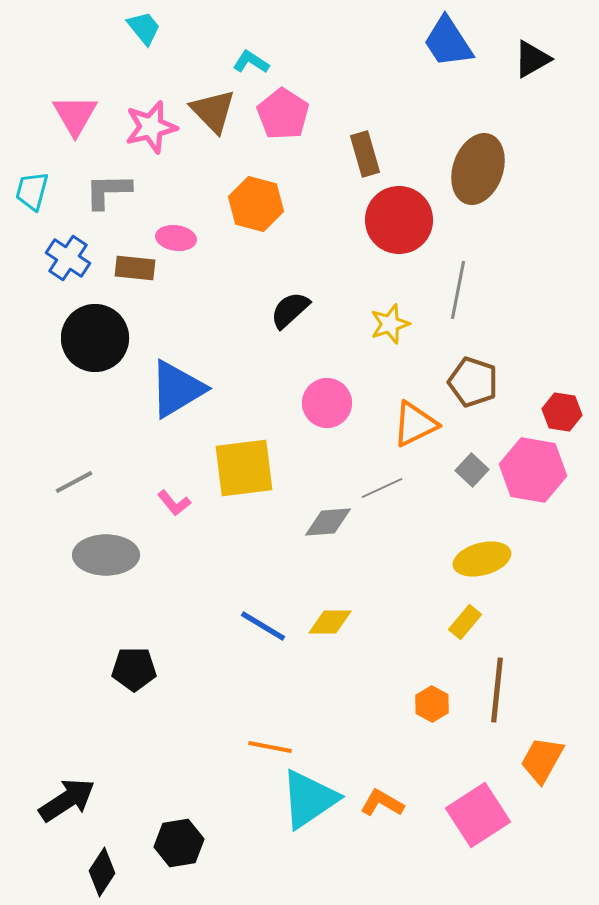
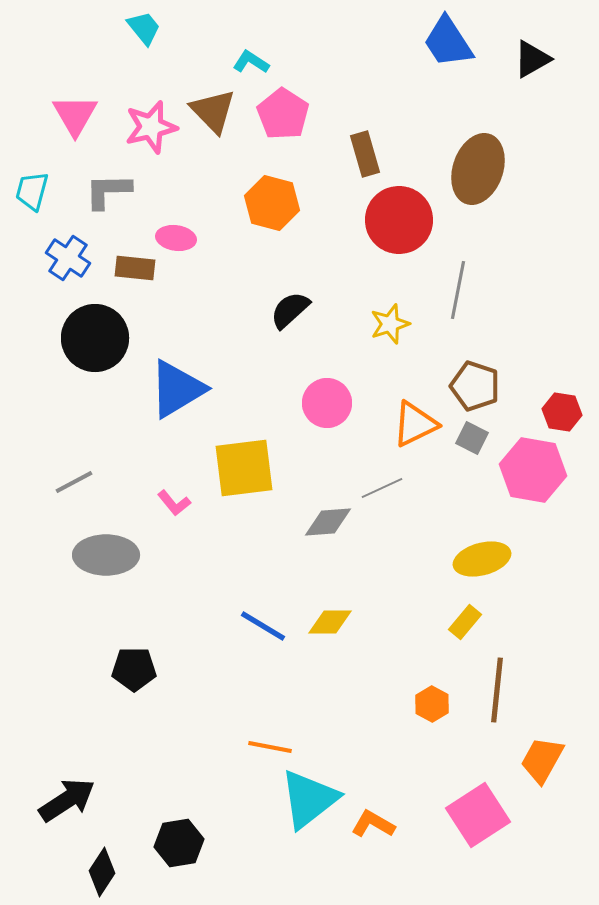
orange hexagon at (256, 204): moved 16 px right, 1 px up
brown pentagon at (473, 382): moved 2 px right, 4 px down
gray square at (472, 470): moved 32 px up; rotated 16 degrees counterclockwise
cyan triangle at (309, 799): rotated 4 degrees counterclockwise
orange L-shape at (382, 803): moved 9 px left, 21 px down
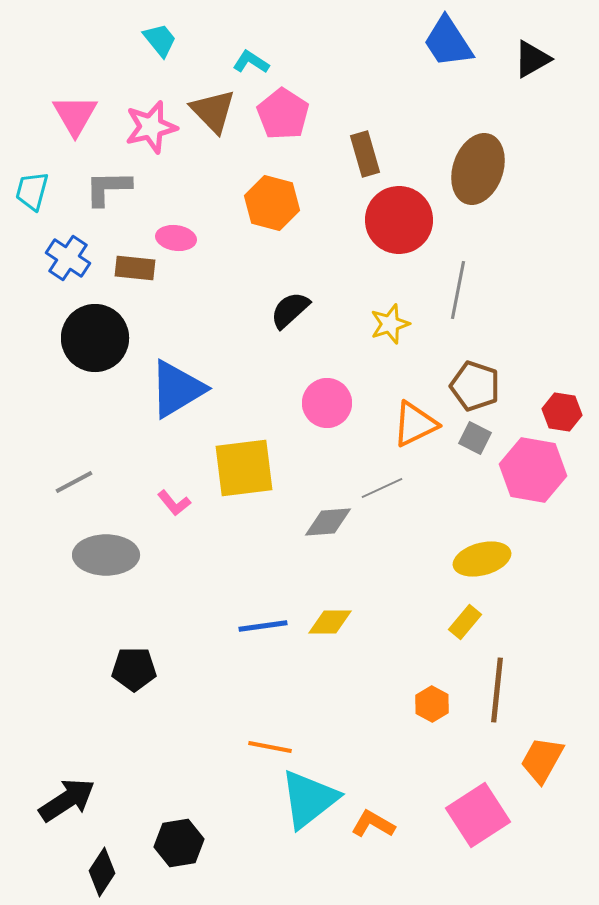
cyan trapezoid at (144, 28): moved 16 px right, 12 px down
gray L-shape at (108, 191): moved 3 px up
gray square at (472, 438): moved 3 px right
blue line at (263, 626): rotated 39 degrees counterclockwise
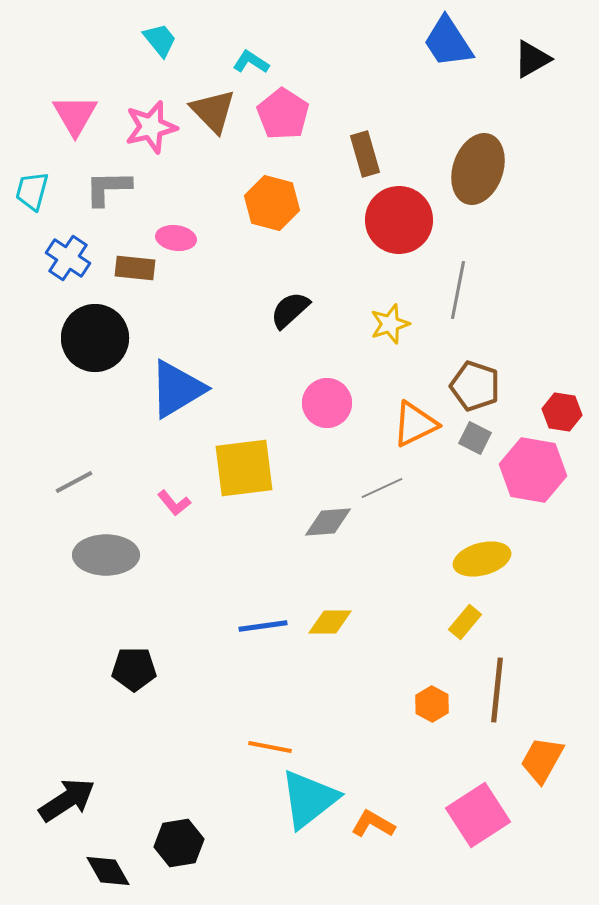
black diamond at (102, 872): moved 6 px right, 1 px up; rotated 63 degrees counterclockwise
